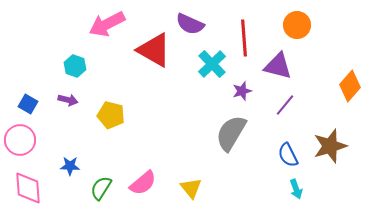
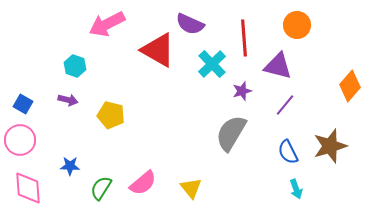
red triangle: moved 4 px right
blue square: moved 5 px left
blue semicircle: moved 3 px up
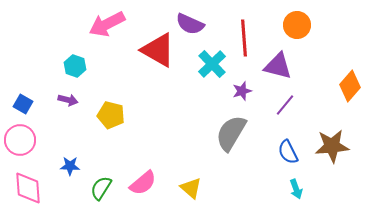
brown star: moved 2 px right; rotated 12 degrees clockwise
yellow triangle: rotated 10 degrees counterclockwise
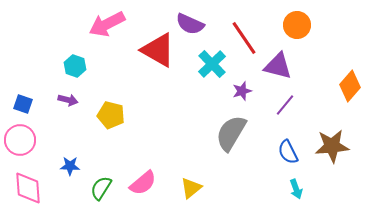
red line: rotated 30 degrees counterclockwise
blue square: rotated 12 degrees counterclockwise
yellow triangle: rotated 40 degrees clockwise
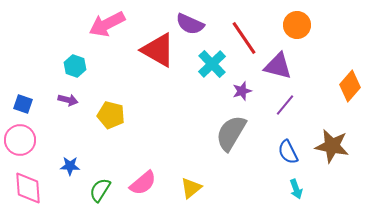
brown star: rotated 16 degrees clockwise
green semicircle: moved 1 px left, 2 px down
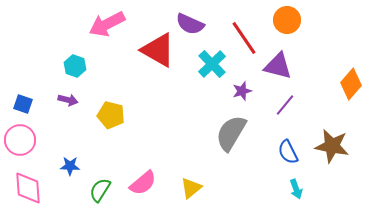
orange circle: moved 10 px left, 5 px up
orange diamond: moved 1 px right, 2 px up
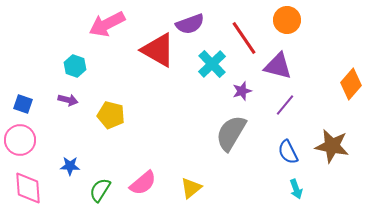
purple semicircle: rotated 44 degrees counterclockwise
